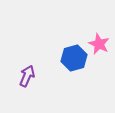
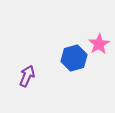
pink star: rotated 15 degrees clockwise
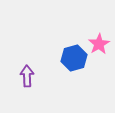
purple arrow: rotated 25 degrees counterclockwise
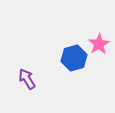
purple arrow: moved 3 px down; rotated 30 degrees counterclockwise
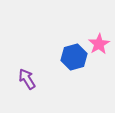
blue hexagon: moved 1 px up
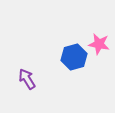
pink star: rotated 30 degrees counterclockwise
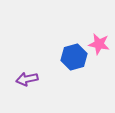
purple arrow: rotated 70 degrees counterclockwise
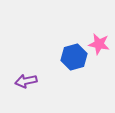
purple arrow: moved 1 px left, 2 px down
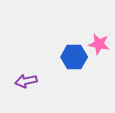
blue hexagon: rotated 15 degrees clockwise
